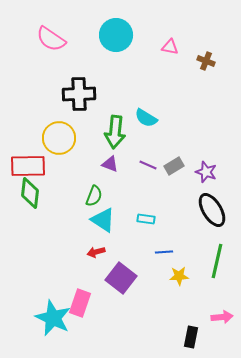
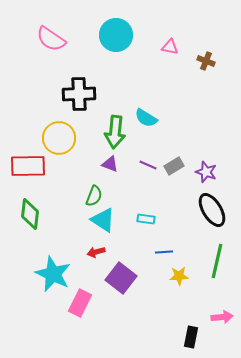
green diamond: moved 21 px down
pink rectangle: rotated 8 degrees clockwise
cyan star: moved 44 px up
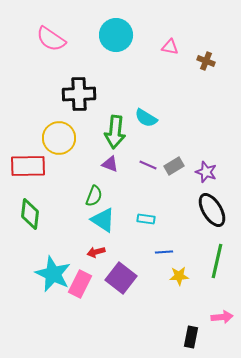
pink rectangle: moved 19 px up
